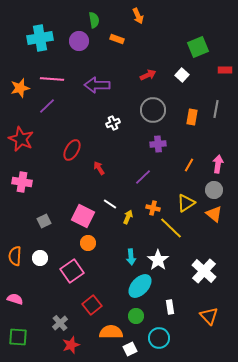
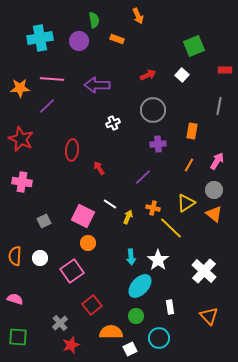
green square at (198, 47): moved 4 px left, 1 px up
orange star at (20, 88): rotated 12 degrees clockwise
gray line at (216, 109): moved 3 px right, 3 px up
orange rectangle at (192, 117): moved 14 px down
red ellipse at (72, 150): rotated 25 degrees counterclockwise
pink arrow at (218, 164): moved 1 px left, 3 px up; rotated 24 degrees clockwise
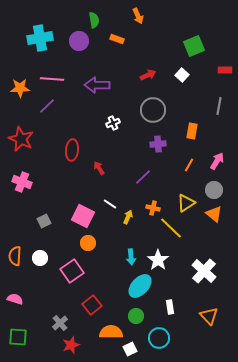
pink cross at (22, 182): rotated 12 degrees clockwise
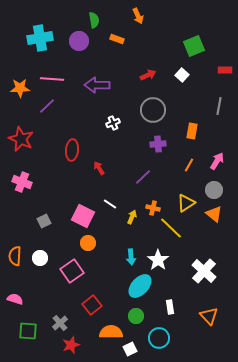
yellow arrow at (128, 217): moved 4 px right
green square at (18, 337): moved 10 px right, 6 px up
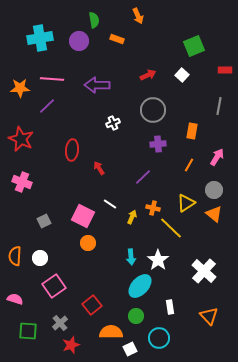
pink arrow at (217, 161): moved 4 px up
pink square at (72, 271): moved 18 px left, 15 px down
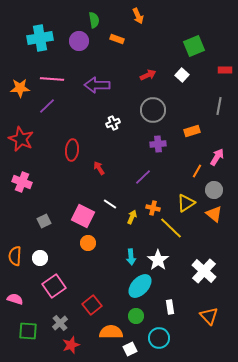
orange rectangle at (192, 131): rotated 63 degrees clockwise
orange line at (189, 165): moved 8 px right, 6 px down
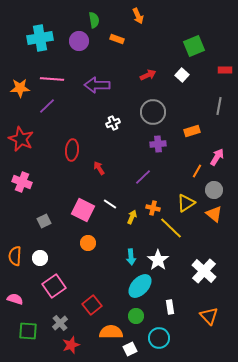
gray circle at (153, 110): moved 2 px down
pink square at (83, 216): moved 6 px up
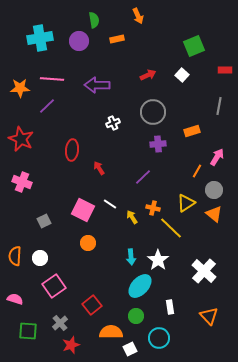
orange rectangle at (117, 39): rotated 32 degrees counterclockwise
yellow arrow at (132, 217): rotated 56 degrees counterclockwise
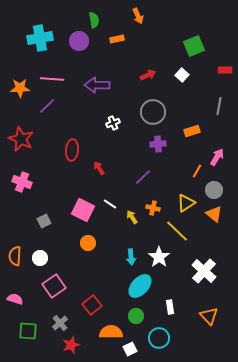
yellow line at (171, 228): moved 6 px right, 3 px down
white star at (158, 260): moved 1 px right, 3 px up
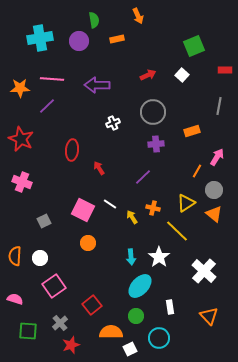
purple cross at (158, 144): moved 2 px left
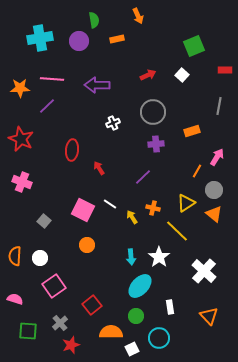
gray square at (44, 221): rotated 24 degrees counterclockwise
orange circle at (88, 243): moved 1 px left, 2 px down
white square at (130, 349): moved 2 px right
